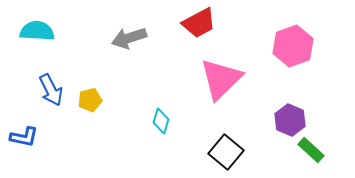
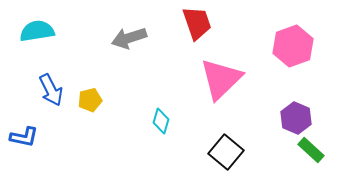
red trapezoid: moved 2 px left; rotated 81 degrees counterclockwise
cyan semicircle: rotated 12 degrees counterclockwise
purple hexagon: moved 6 px right, 2 px up
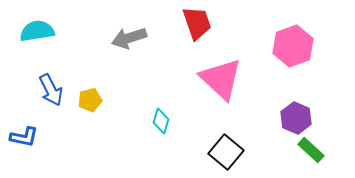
pink triangle: rotated 33 degrees counterclockwise
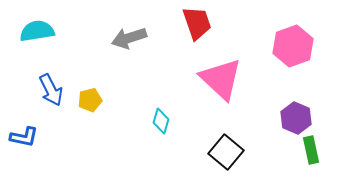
green rectangle: rotated 36 degrees clockwise
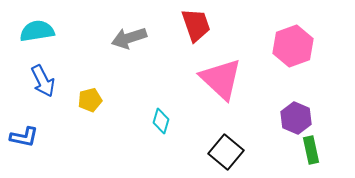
red trapezoid: moved 1 px left, 2 px down
blue arrow: moved 8 px left, 9 px up
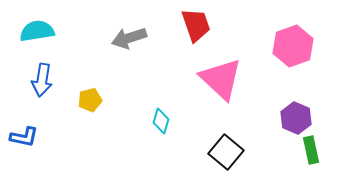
blue arrow: moved 1 px left, 1 px up; rotated 36 degrees clockwise
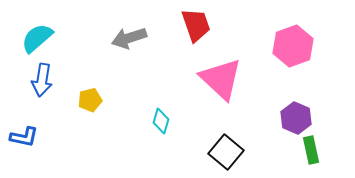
cyan semicircle: moved 7 px down; rotated 32 degrees counterclockwise
